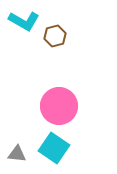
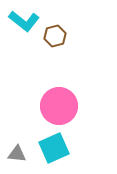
cyan L-shape: rotated 8 degrees clockwise
cyan square: rotated 32 degrees clockwise
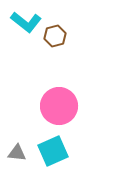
cyan L-shape: moved 2 px right, 1 px down
cyan square: moved 1 px left, 3 px down
gray triangle: moved 1 px up
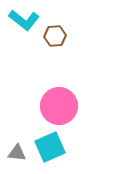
cyan L-shape: moved 2 px left, 2 px up
brown hexagon: rotated 10 degrees clockwise
cyan square: moved 3 px left, 4 px up
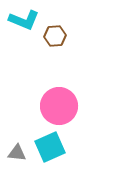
cyan L-shape: rotated 16 degrees counterclockwise
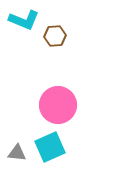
pink circle: moved 1 px left, 1 px up
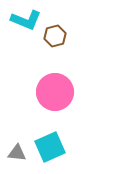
cyan L-shape: moved 2 px right
brown hexagon: rotated 10 degrees counterclockwise
pink circle: moved 3 px left, 13 px up
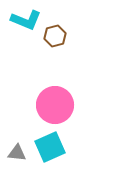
pink circle: moved 13 px down
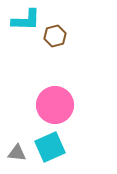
cyan L-shape: rotated 20 degrees counterclockwise
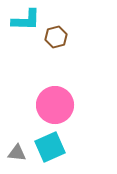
brown hexagon: moved 1 px right, 1 px down
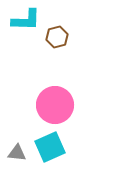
brown hexagon: moved 1 px right
